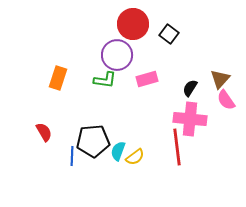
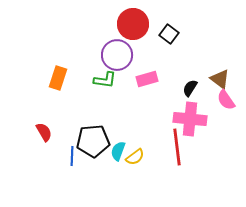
brown triangle: rotated 35 degrees counterclockwise
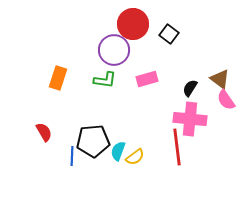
purple circle: moved 3 px left, 5 px up
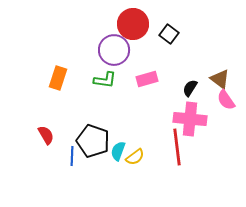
red semicircle: moved 2 px right, 3 px down
black pentagon: rotated 24 degrees clockwise
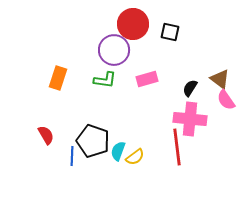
black square: moved 1 px right, 2 px up; rotated 24 degrees counterclockwise
